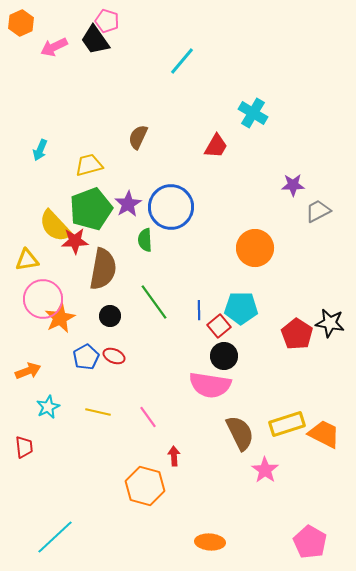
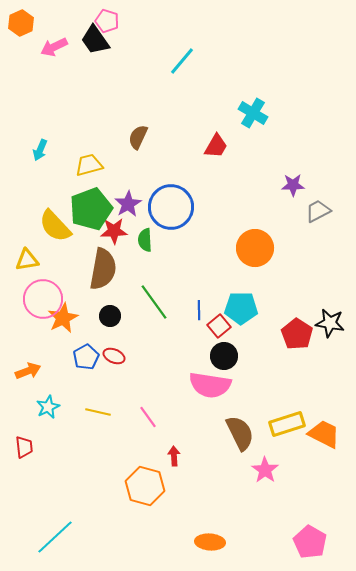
red star at (75, 241): moved 39 px right, 10 px up
orange star at (60, 318): moved 3 px right
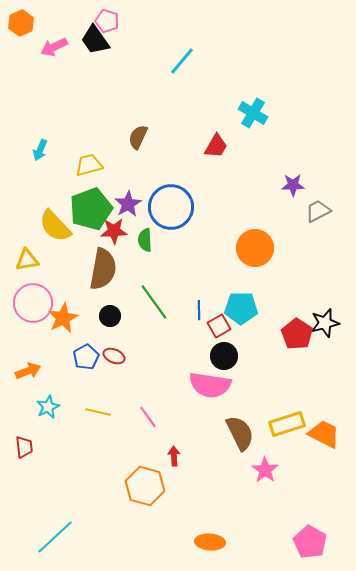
pink circle at (43, 299): moved 10 px left, 4 px down
black star at (330, 323): moved 5 px left; rotated 24 degrees counterclockwise
red square at (219, 326): rotated 10 degrees clockwise
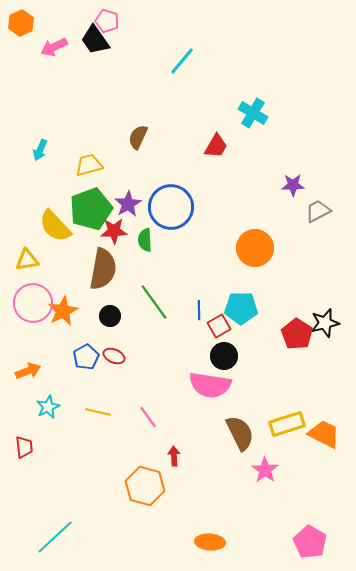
orange star at (63, 318): moved 7 px up
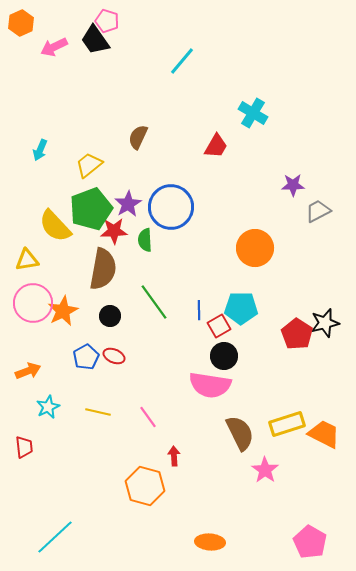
yellow trapezoid at (89, 165): rotated 24 degrees counterclockwise
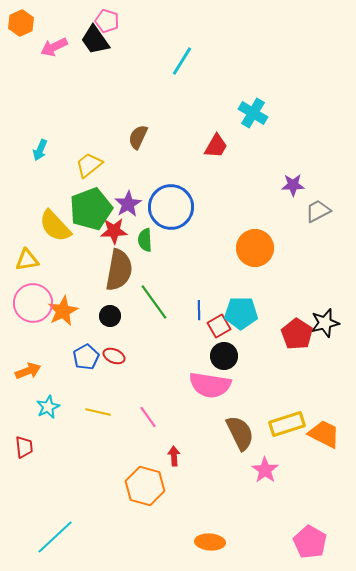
cyan line at (182, 61): rotated 8 degrees counterclockwise
brown semicircle at (103, 269): moved 16 px right, 1 px down
cyan pentagon at (241, 308): moved 5 px down
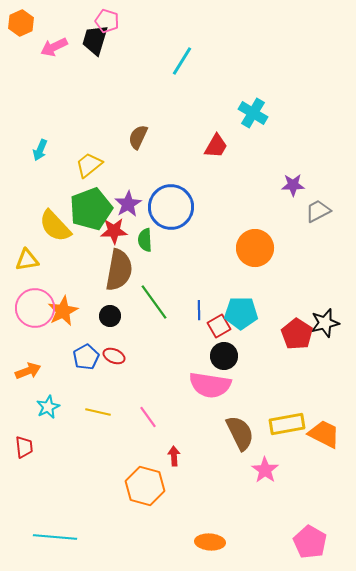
black trapezoid at (95, 40): rotated 52 degrees clockwise
pink circle at (33, 303): moved 2 px right, 5 px down
yellow rectangle at (287, 424): rotated 8 degrees clockwise
cyan line at (55, 537): rotated 48 degrees clockwise
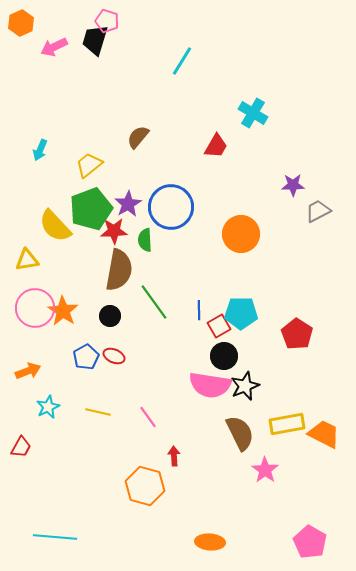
brown semicircle at (138, 137): rotated 15 degrees clockwise
orange circle at (255, 248): moved 14 px left, 14 px up
orange star at (63, 311): rotated 12 degrees counterclockwise
black star at (325, 323): moved 80 px left, 63 px down; rotated 8 degrees counterclockwise
red trapezoid at (24, 447): moved 3 px left; rotated 35 degrees clockwise
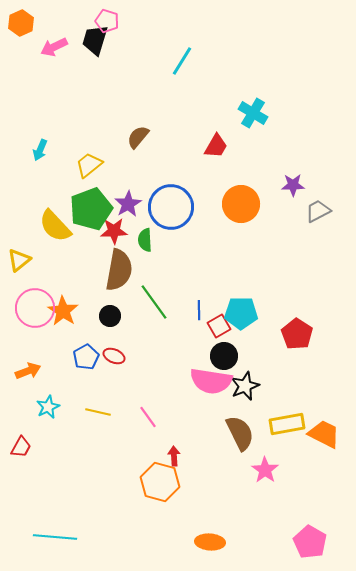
orange circle at (241, 234): moved 30 px up
yellow triangle at (27, 260): moved 8 px left; rotated 30 degrees counterclockwise
pink semicircle at (210, 385): moved 1 px right, 4 px up
orange hexagon at (145, 486): moved 15 px right, 4 px up
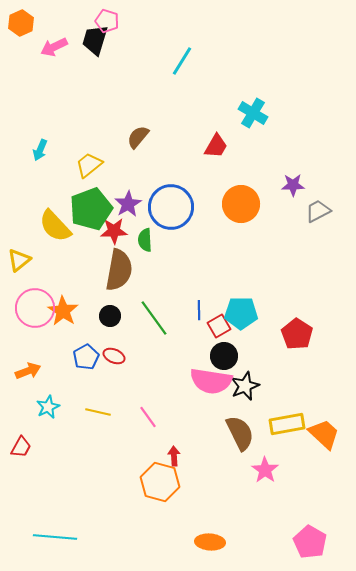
green line at (154, 302): moved 16 px down
orange trapezoid at (324, 434): rotated 16 degrees clockwise
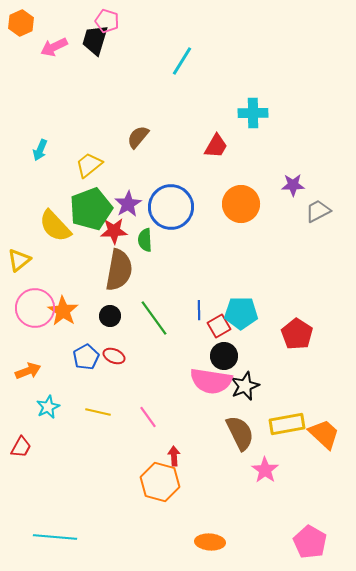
cyan cross at (253, 113): rotated 32 degrees counterclockwise
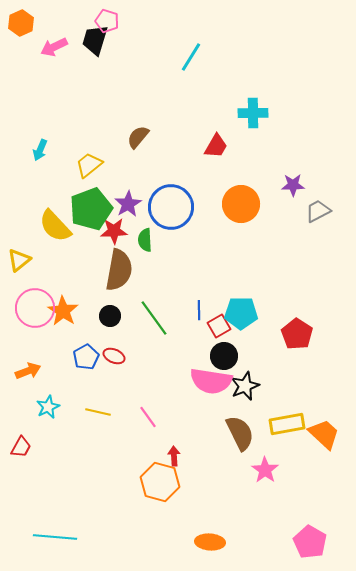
cyan line at (182, 61): moved 9 px right, 4 px up
